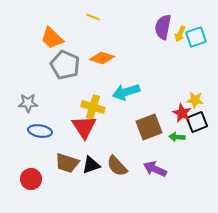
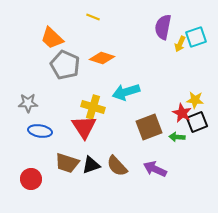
yellow arrow: moved 10 px down
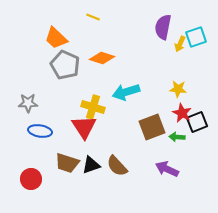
orange trapezoid: moved 4 px right
yellow star: moved 17 px left, 11 px up
brown square: moved 3 px right
purple arrow: moved 12 px right
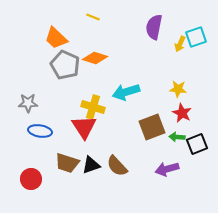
purple semicircle: moved 9 px left
orange diamond: moved 7 px left
black square: moved 22 px down
purple arrow: rotated 40 degrees counterclockwise
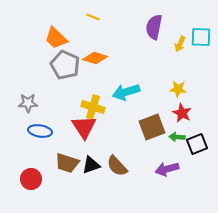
cyan square: moved 5 px right; rotated 20 degrees clockwise
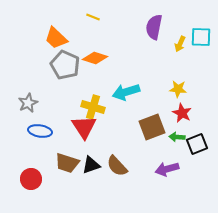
gray star: rotated 24 degrees counterclockwise
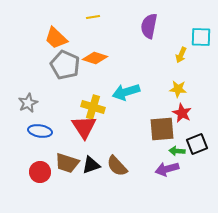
yellow line: rotated 32 degrees counterclockwise
purple semicircle: moved 5 px left, 1 px up
yellow arrow: moved 1 px right, 11 px down
brown square: moved 10 px right, 2 px down; rotated 16 degrees clockwise
green arrow: moved 14 px down
red circle: moved 9 px right, 7 px up
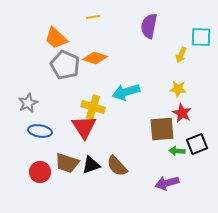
purple arrow: moved 14 px down
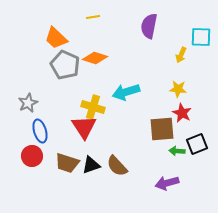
blue ellipse: rotated 65 degrees clockwise
red circle: moved 8 px left, 16 px up
